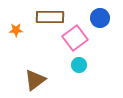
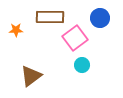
cyan circle: moved 3 px right
brown triangle: moved 4 px left, 4 px up
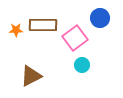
brown rectangle: moved 7 px left, 8 px down
brown triangle: rotated 10 degrees clockwise
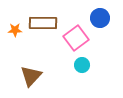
brown rectangle: moved 2 px up
orange star: moved 1 px left
pink square: moved 1 px right
brown triangle: rotated 20 degrees counterclockwise
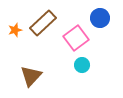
brown rectangle: rotated 44 degrees counterclockwise
orange star: rotated 16 degrees counterclockwise
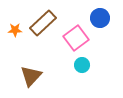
orange star: rotated 16 degrees clockwise
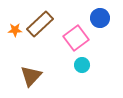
brown rectangle: moved 3 px left, 1 px down
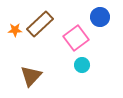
blue circle: moved 1 px up
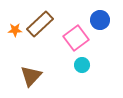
blue circle: moved 3 px down
